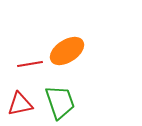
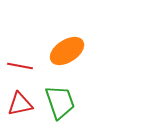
red line: moved 10 px left, 2 px down; rotated 20 degrees clockwise
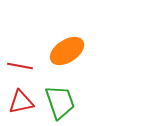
red triangle: moved 1 px right, 2 px up
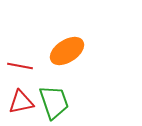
green trapezoid: moved 6 px left
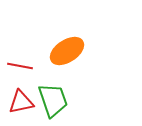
green trapezoid: moved 1 px left, 2 px up
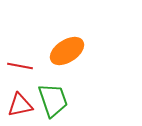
red triangle: moved 1 px left, 3 px down
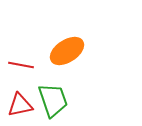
red line: moved 1 px right, 1 px up
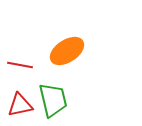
red line: moved 1 px left
green trapezoid: rotated 6 degrees clockwise
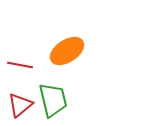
red triangle: rotated 28 degrees counterclockwise
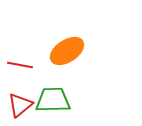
green trapezoid: rotated 78 degrees counterclockwise
